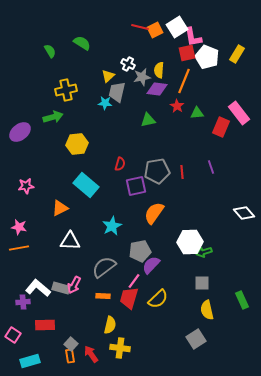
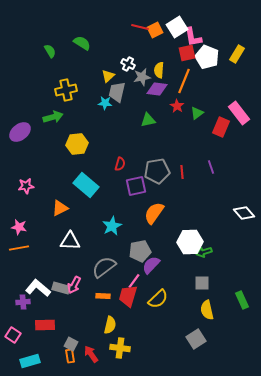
green triangle at (197, 113): rotated 32 degrees counterclockwise
red trapezoid at (129, 298): moved 1 px left, 2 px up
gray square at (71, 344): rotated 16 degrees counterclockwise
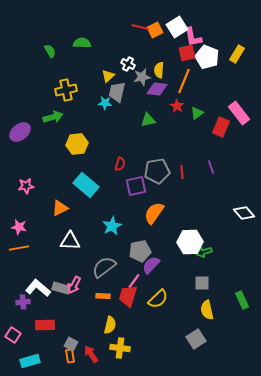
green semicircle at (82, 43): rotated 30 degrees counterclockwise
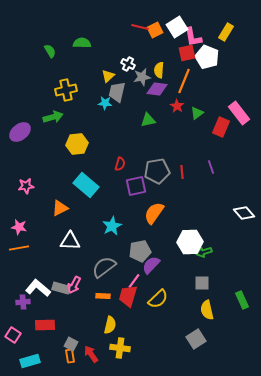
yellow rectangle at (237, 54): moved 11 px left, 22 px up
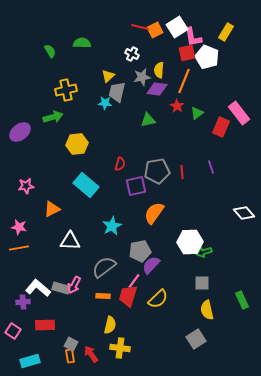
white cross at (128, 64): moved 4 px right, 10 px up
orange triangle at (60, 208): moved 8 px left, 1 px down
pink square at (13, 335): moved 4 px up
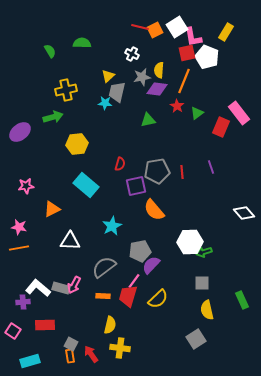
orange semicircle at (154, 213): moved 3 px up; rotated 75 degrees counterclockwise
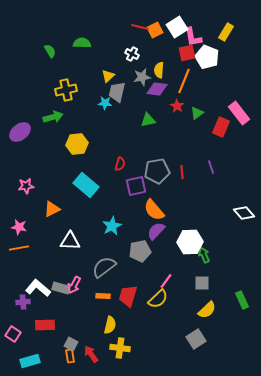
green arrow at (204, 252): moved 3 px down; rotated 84 degrees clockwise
purple semicircle at (151, 265): moved 5 px right, 34 px up
pink line at (134, 281): moved 32 px right
yellow semicircle at (207, 310): rotated 120 degrees counterclockwise
pink square at (13, 331): moved 3 px down
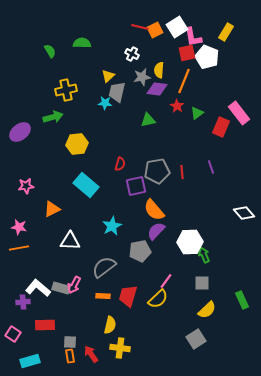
gray square at (71, 344): moved 1 px left, 2 px up; rotated 24 degrees counterclockwise
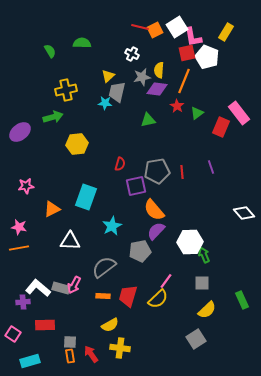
cyan rectangle at (86, 185): moved 12 px down; rotated 70 degrees clockwise
yellow semicircle at (110, 325): rotated 48 degrees clockwise
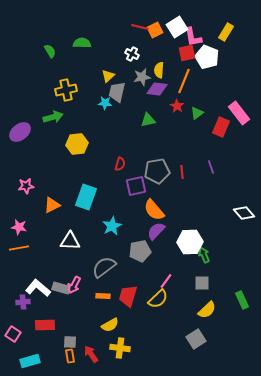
orange triangle at (52, 209): moved 4 px up
